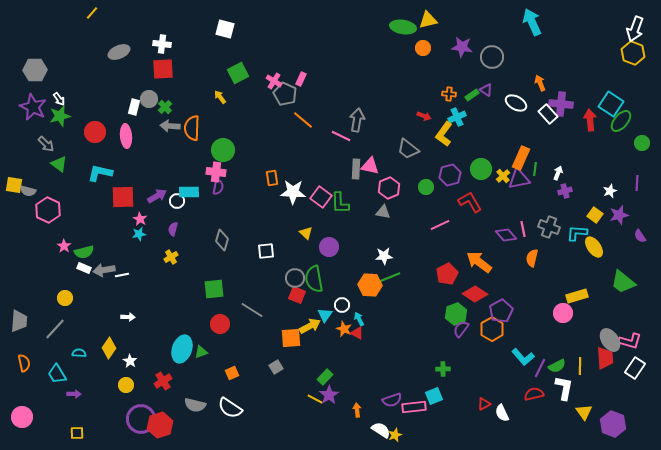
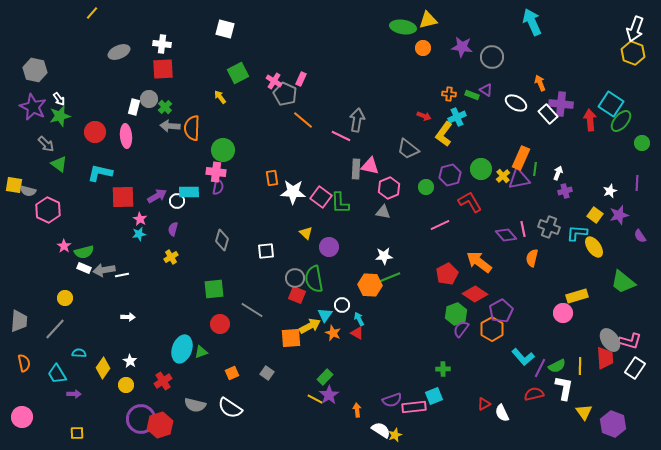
gray hexagon at (35, 70): rotated 15 degrees clockwise
green rectangle at (472, 95): rotated 56 degrees clockwise
orange star at (344, 329): moved 11 px left, 4 px down
yellow diamond at (109, 348): moved 6 px left, 20 px down
gray square at (276, 367): moved 9 px left, 6 px down; rotated 24 degrees counterclockwise
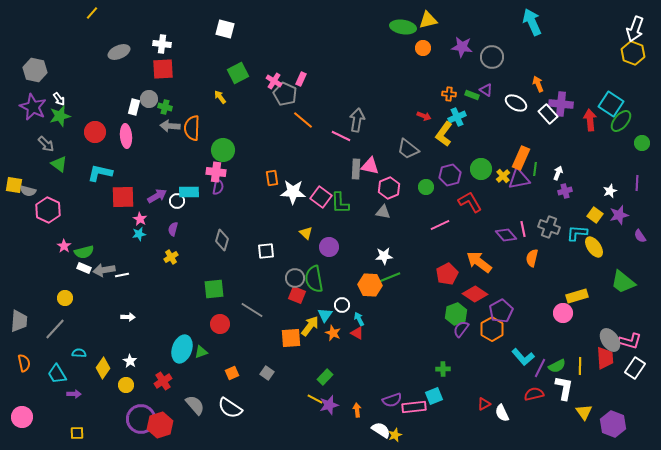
orange arrow at (540, 83): moved 2 px left, 1 px down
green cross at (165, 107): rotated 32 degrees counterclockwise
yellow arrow at (310, 326): rotated 25 degrees counterclockwise
purple star at (329, 395): moved 10 px down; rotated 18 degrees clockwise
gray semicircle at (195, 405): rotated 145 degrees counterclockwise
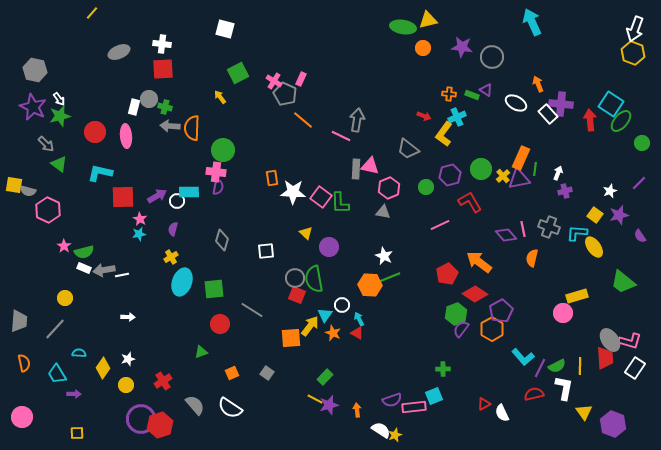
purple line at (637, 183): moved 2 px right; rotated 42 degrees clockwise
white star at (384, 256): rotated 30 degrees clockwise
cyan ellipse at (182, 349): moved 67 px up
white star at (130, 361): moved 2 px left, 2 px up; rotated 24 degrees clockwise
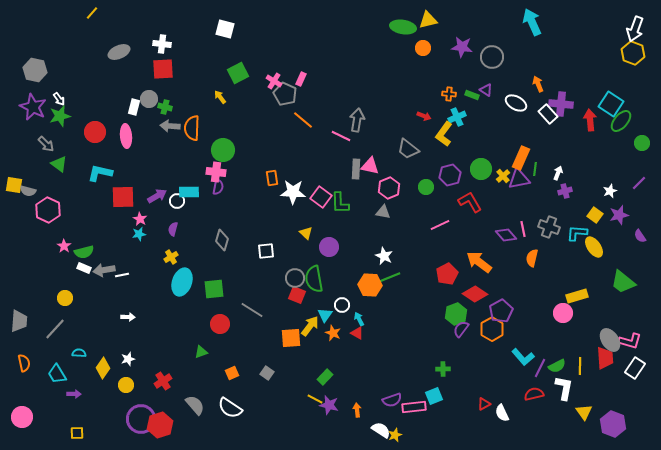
purple star at (329, 405): rotated 30 degrees clockwise
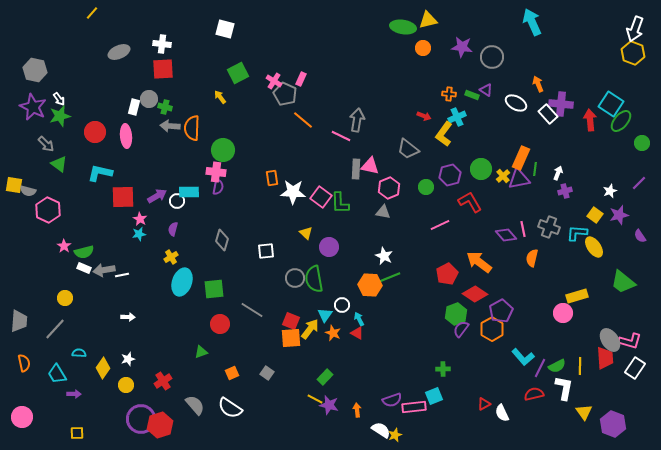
red square at (297, 295): moved 6 px left, 26 px down
yellow arrow at (310, 326): moved 3 px down
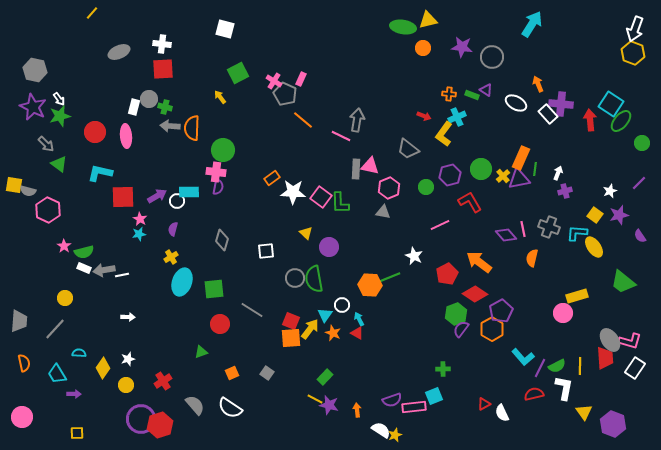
cyan arrow at (532, 22): moved 2 px down; rotated 56 degrees clockwise
orange rectangle at (272, 178): rotated 63 degrees clockwise
white star at (384, 256): moved 30 px right
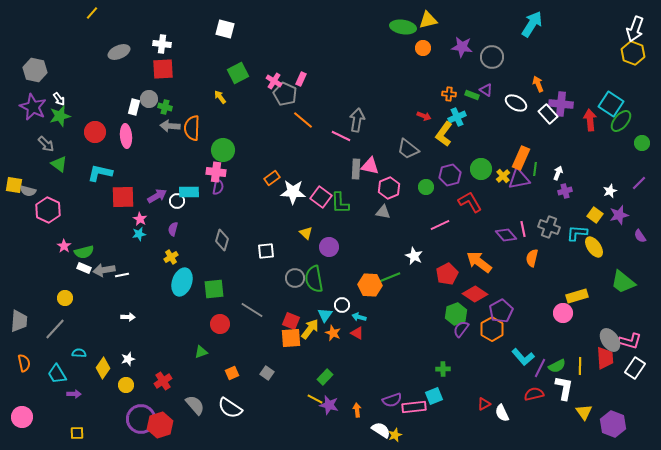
cyan arrow at (359, 319): moved 2 px up; rotated 48 degrees counterclockwise
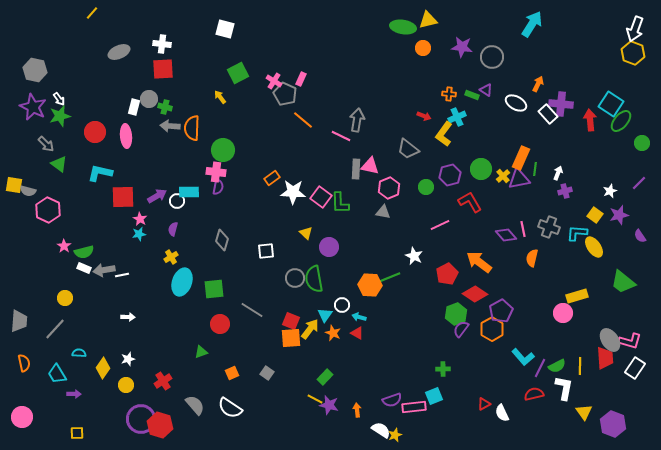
orange arrow at (538, 84): rotated 49 degrees clockwise
red hexagon at (160, 425): rotated 25 degrees counterclockwise
